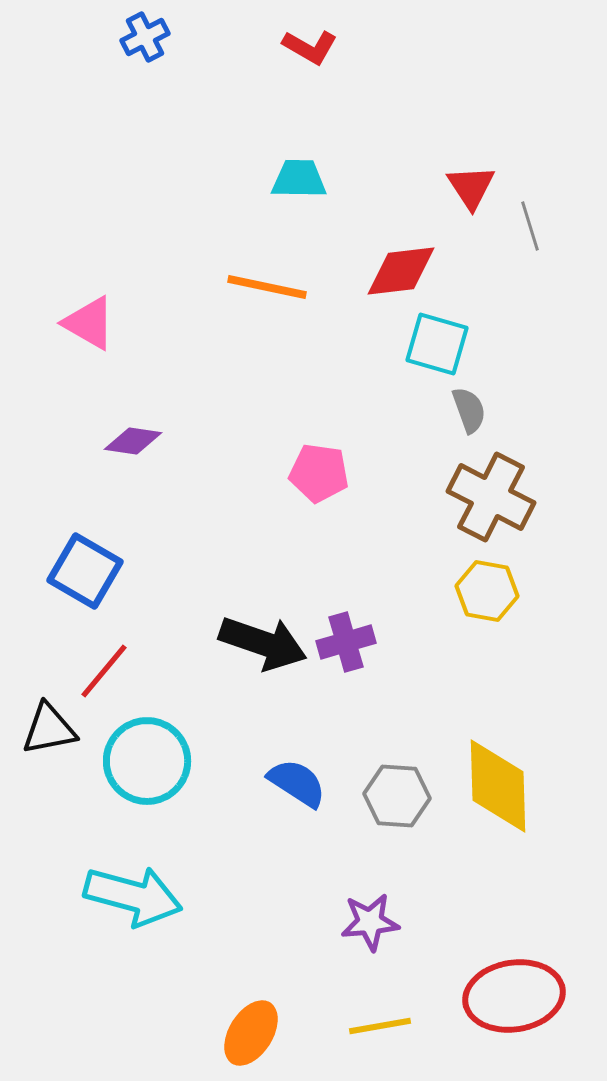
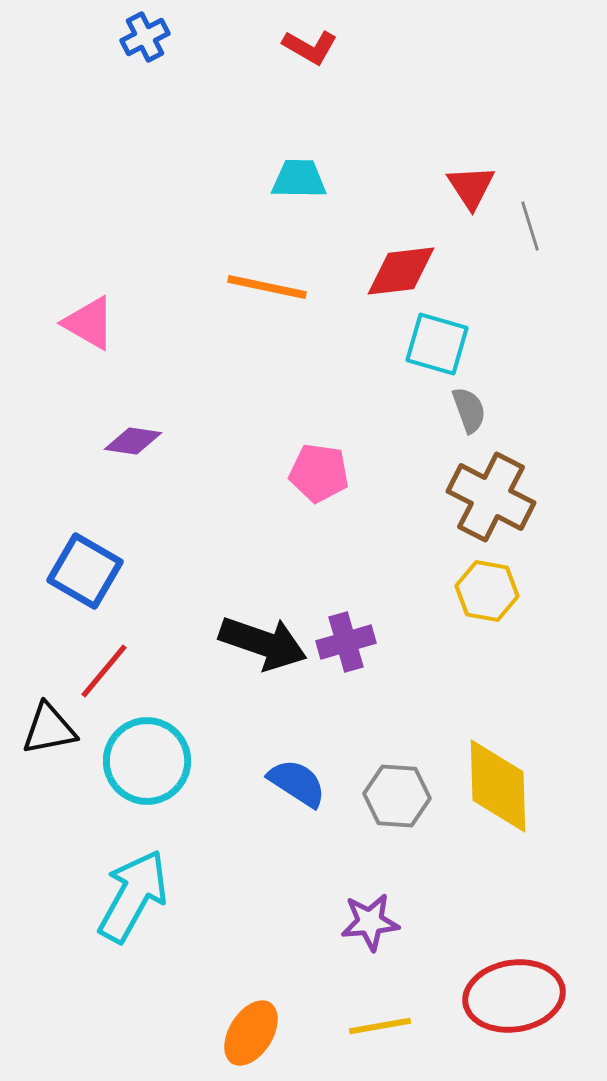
cyan arrow: rotated 76 degrees counterclockwise
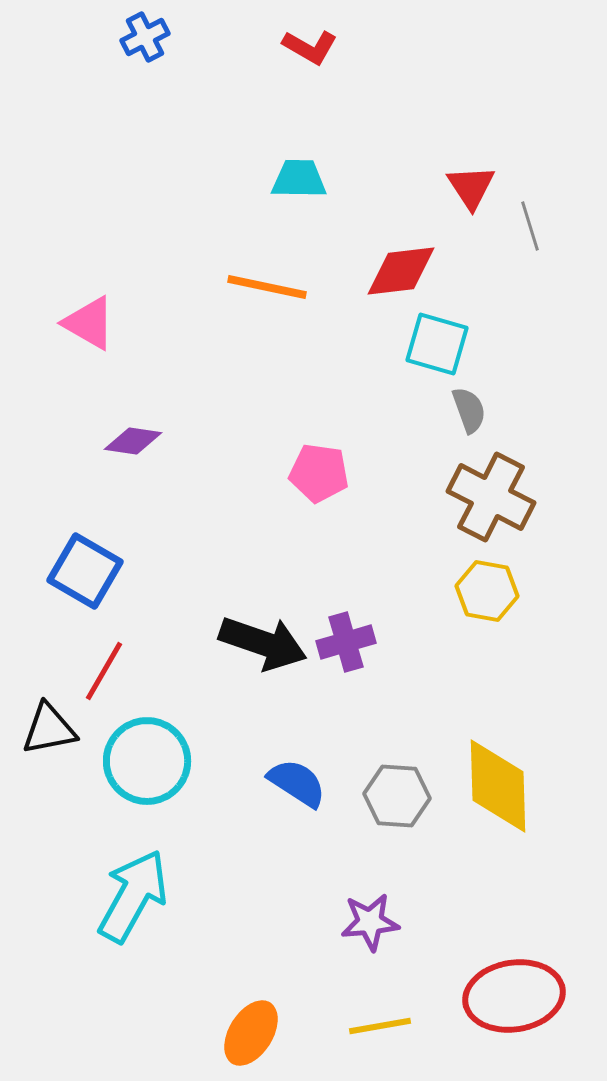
red line: rotated 10 degrees counterclockwise
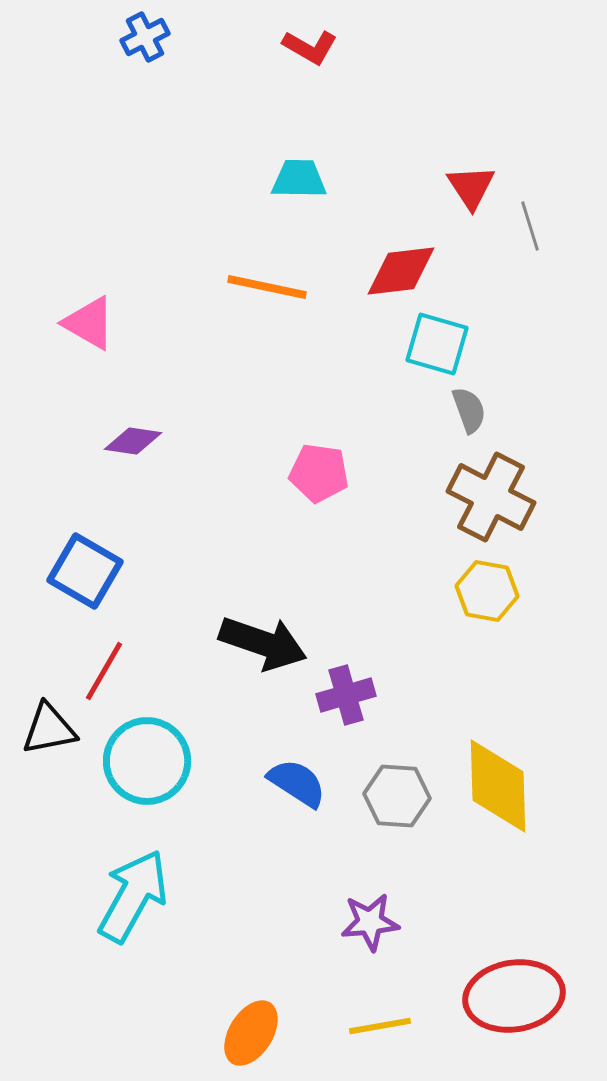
purple cross: moved 53 px down
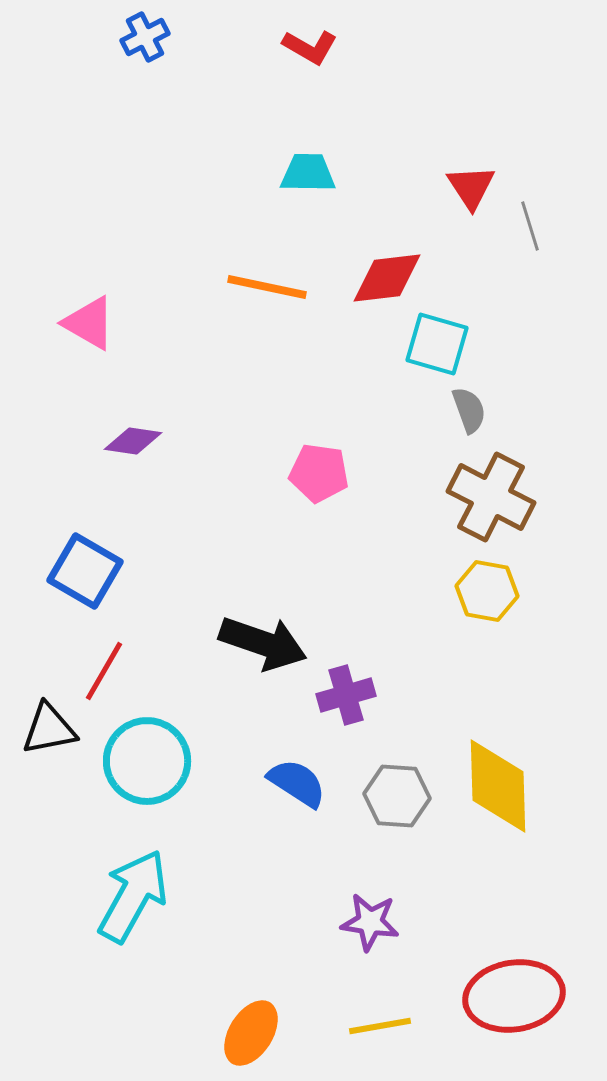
cyan trapezoid: moved 9 px right, 6 px up
red diamond: moved 14 px left, 7 px down
purple star: rotated 14 degrees clockwise
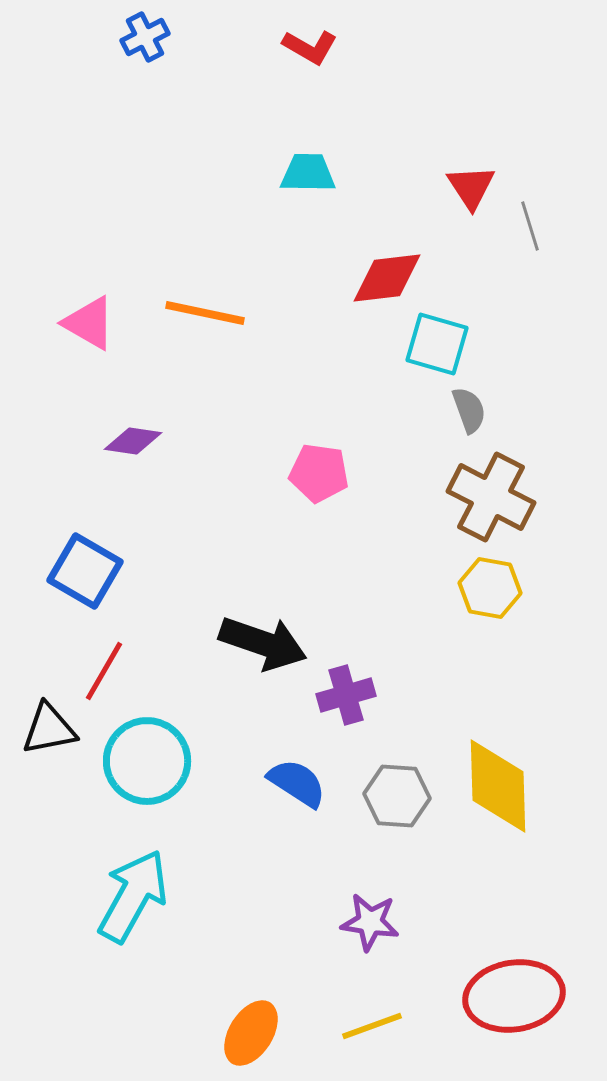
orange line: moved 62 px left, 26 px down
yellow hexagon: moved 3 px right, 3 px up
yellow line: moved 8 px left; rotated 10 degrees counterclockwise
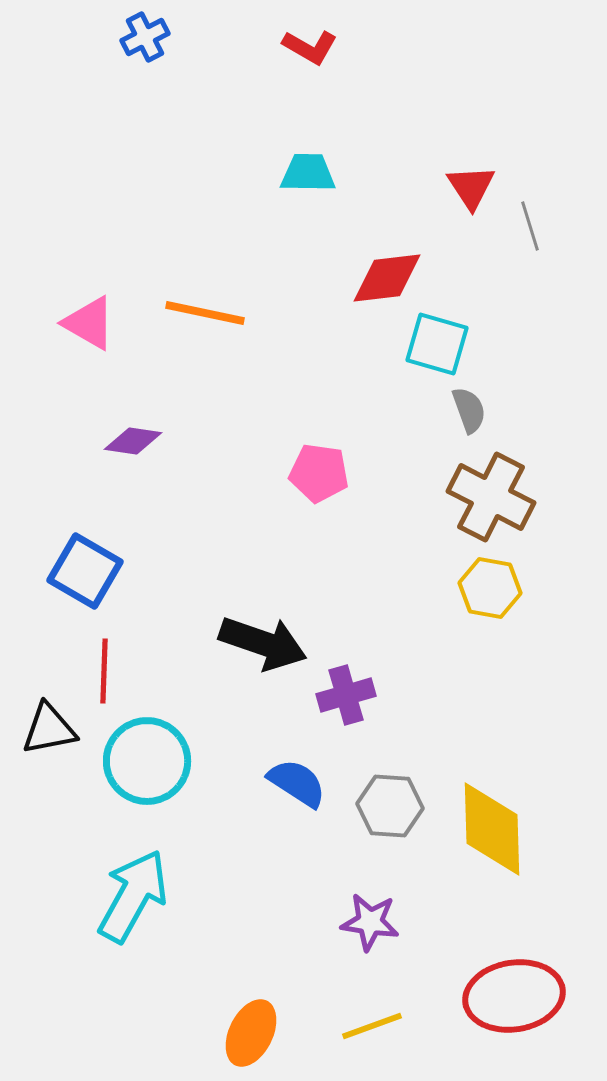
red line: rotated 28 degrees counterclockwise
yellow diamond: moved 6 px left, 43 px down
gray hexagon: moved 7 px left, 10 px down
orange ellipse: rotated 6 degrees counterclockwise
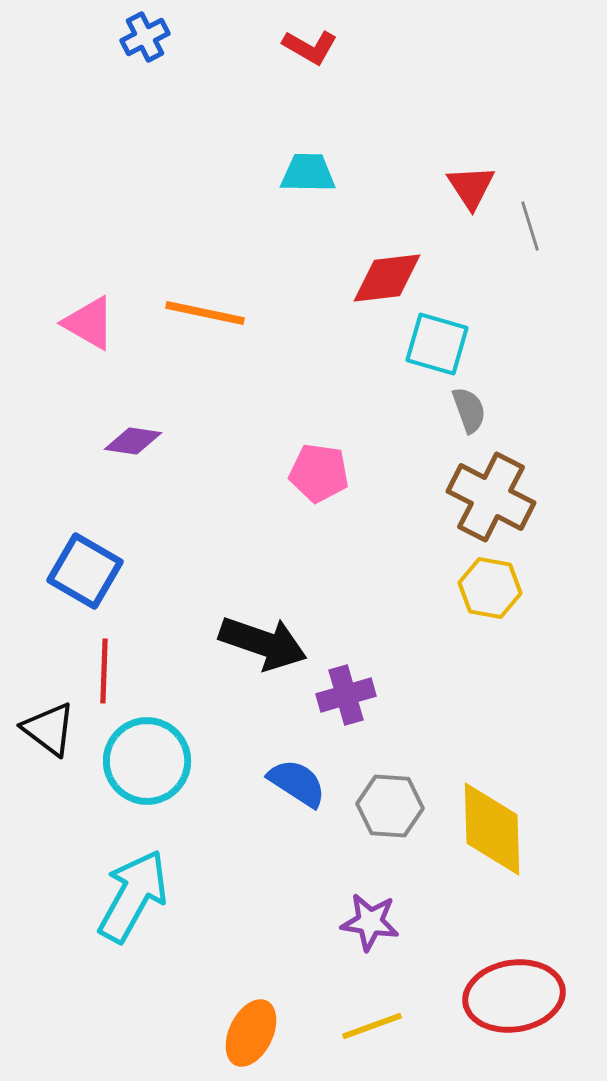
black triangle: rotated 48 degrees clockwise
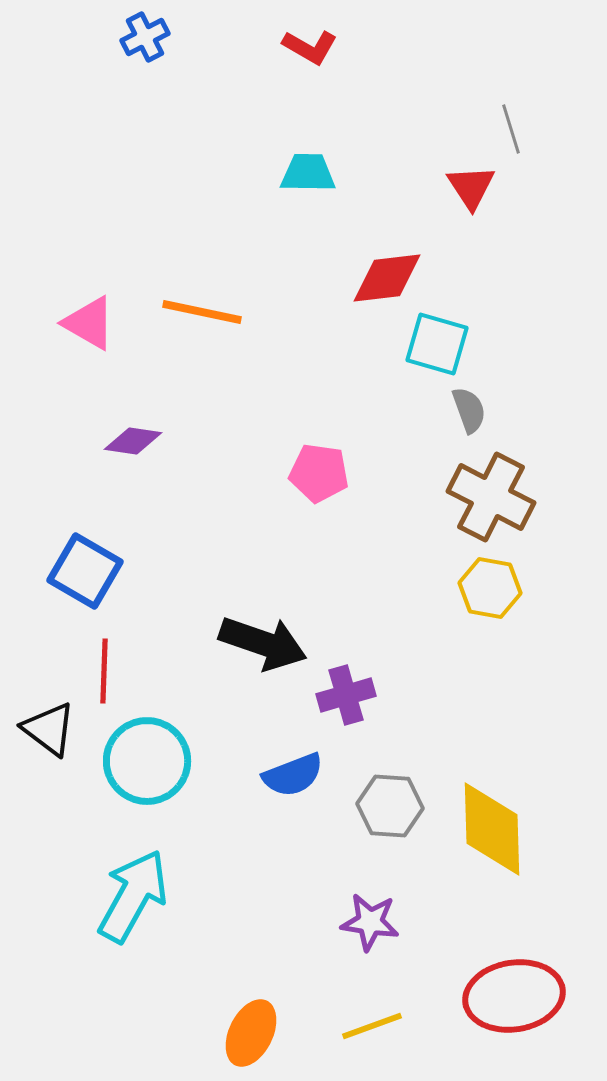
gray line: moved 19 px left, 97 px up
orange line: moved 3 px left, 1 px up
blue semicircle: moved 4 px left, 8 px up; rotated 126 degrees clockwise
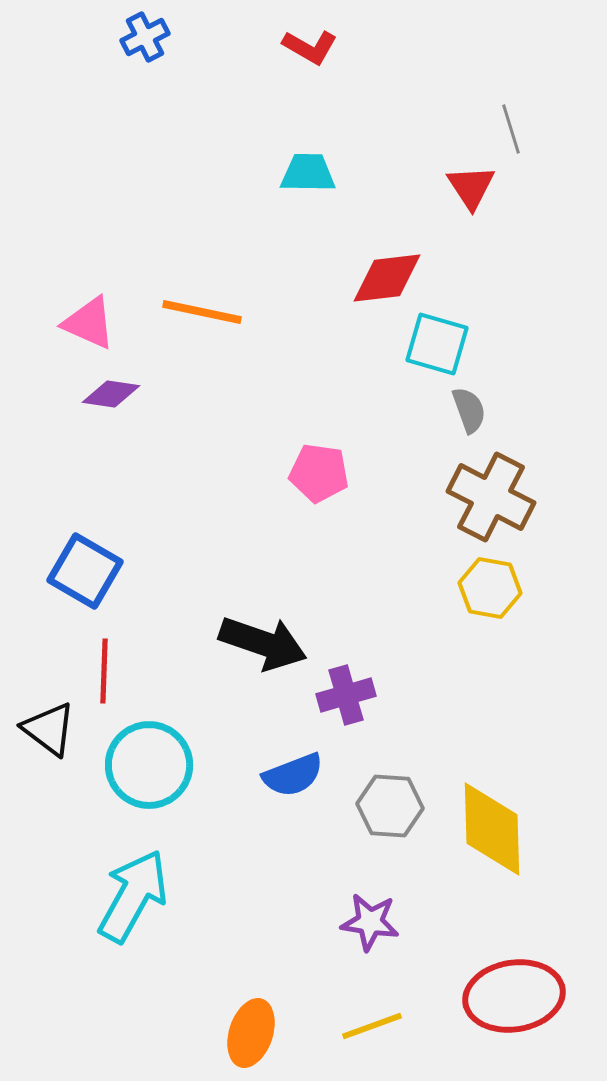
pink triangle: rotated 6 degrees counterclockwise
purple diamond: moved 22 px left, 47 px up
cyan circle: moved 2 px right, 4 px down
orange ellipse: rotated 8 degrees counterclockwise
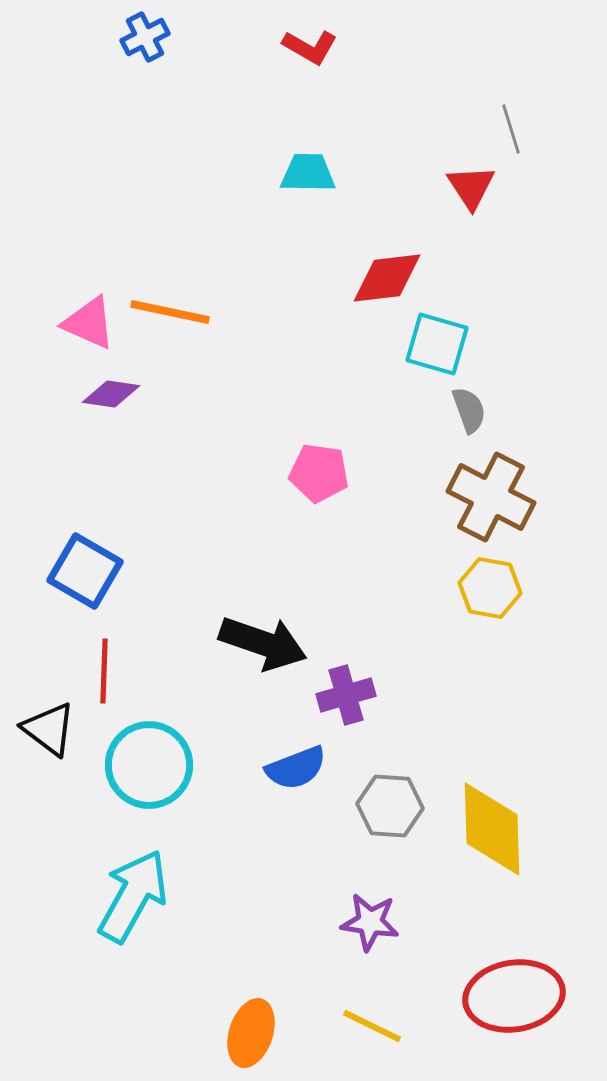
orange line: moved 32 px left
blue semicircle: moved 3 px right, 7 px up
yellow line: rotated 46 degrees clockwise
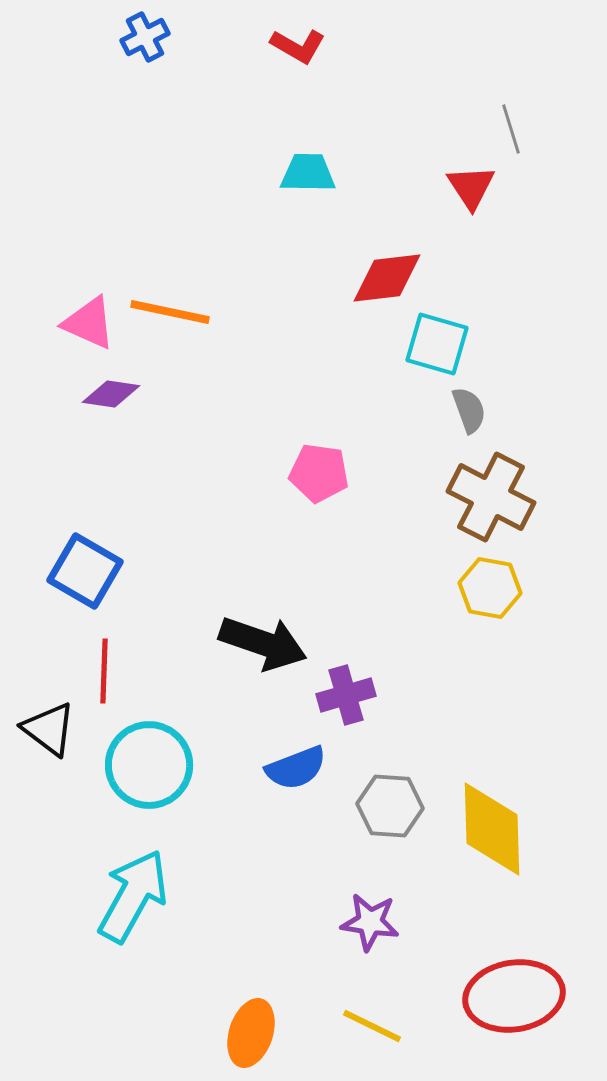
red L-shape: moved 12 px left, 1 px up
